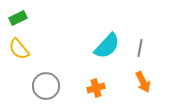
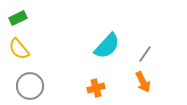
gray line: moved 5 px right, 6 px down; rotated 24 degrees clockwise
gray circle: moved 16 px left
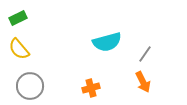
cyan semicircle: moved 4 px up; rotated 32 degrees clockwise
orange cross: moved 5 px left
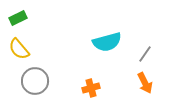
orange arrow: moved 2 px right, 1 px down
gray circle: moved 5 px right, 5 px up
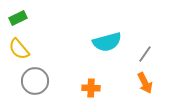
orange cross: rotated 18 degrees clockwise
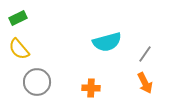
gray circle: moved 2 px right, 1 px down
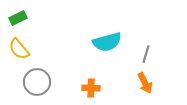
gray line: moved 1 px right; rotated 18 degrees counterclockwise
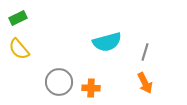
gray line: moved 1 px left, 2 px up
gray circle: moved 22 px right
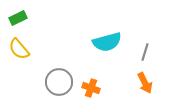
orange cross: rotated 18 degrees clockwise
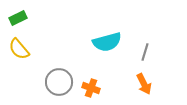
orange arrow: moved 1 px left, 1 px down
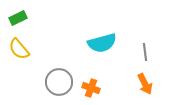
cyan semicircle: moved 5 px left, 1 px down
gray line: rotated 24 degrees counterclockwise
orange arrow: moved 1 px right
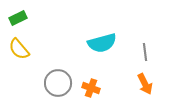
gray circle: moved 1 px left, 1 px down
